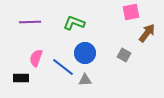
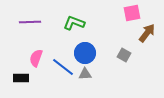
pink square: moved 1 px right, 1 px down
gray triangle: moved 6 px up
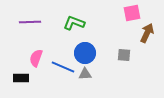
brown arrow: rotated 12 degrees counterclockwise
gray square: rotated 24 degrees counterclockwise
blue line: rotated 15 degrees counterclockwise
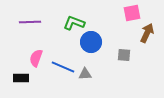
blue circle: moved 6 px right, 11 px up
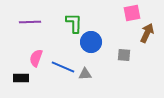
green L-shape: rotated 70 degrees clockwise
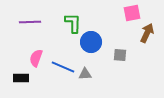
green L-shape: moved 1 px left
gray square: moved 4 px left
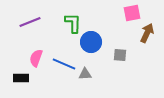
purple line: rotated 20 degrees counterclockwise
blue line: moved 1 px right, 3 px up
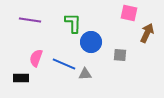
pink square: moved 3 px left; rotated 24 degrees clockwise
purple line: moved 2 px up; rotated 30 degrees clockwise
